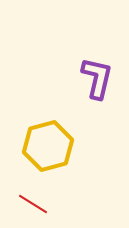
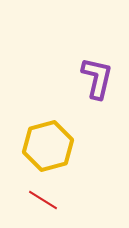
red line: moved 10 px right, 4 px up
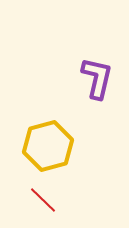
red line: rotated 12 degrees clockwise
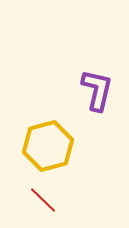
purple L-shape: moved 12 px down
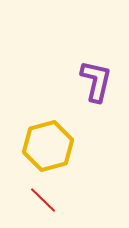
purple L-shape: moved 1 px left, 9 px up
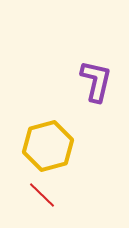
red line: moved 1 px left, 5 px up
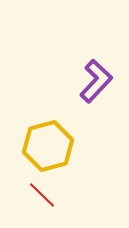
purple L-shape: rotated 30 degrees clockwise
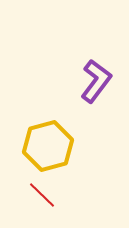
purple L-shape: rotated 6 degrees counterclockwise
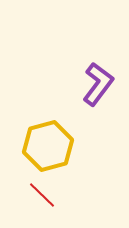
purple L-shape: moved 2 px right, 3 px down
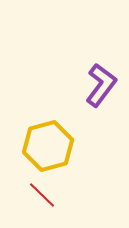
purple L-shape: moved 3 px right, 1 px down
